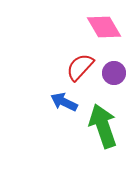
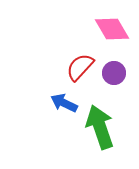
pink diamond: moved 8 px right, 2 px down
blue arrow: moved 1 px down
green arrow: moved 3 px left, 1 px down
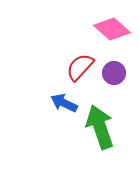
pink diamond: rotated 18 degrees counterclockwise
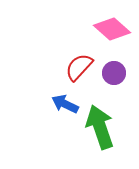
red semicircle: moved 1 px left
blue arrow: moved 1 px right, 1 px down
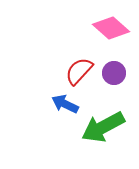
pink diamond: moved 1 px left, 1 px up
red semicircle: moved 4 px down
green arrow: moved 3 px right; rotated 99 degrees counterclockwise
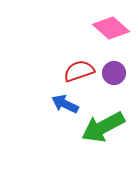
red semicircle: rotated 28 degrees clockwise
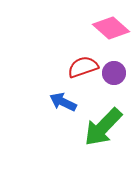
red semicircle: moved 4 px right, 4 px up
blue arrow: moved 2 px left, 2 px up
green arrow: rotated 18 degrees counterclockwise
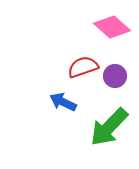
pink diamond: moved 1 px right, 1 px up
purple circle: moved 1 px right, 3 px down
green arrow: moved 6 px right
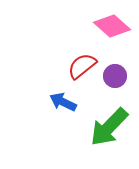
pink diamond: moved 1 px up
red semicircle: moved 1 px left, 1 px up; rotated 20 degrees counterclockwise
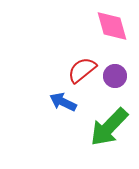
pink diamond: rotated 33 degrees clockwise
red semicircle: moved 4 px down
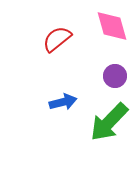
red semicircle: moved 25 px left, 31 px up
blue arrow: rotated 140 degrees clockwise
green arrow: moved 5 px up
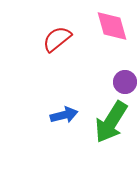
purple circle: moved 10 px right, 6 px down
blue arrow: moved 1 px right, 13 px down
green arrow: moved 2 px right; rotated 12 degrees counterclockwise
